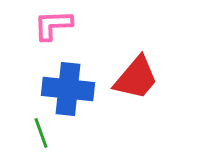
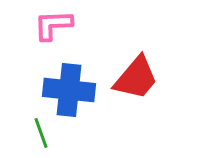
blue cross: moved 1 px right, 1 px down
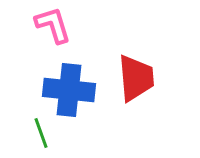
pink L-shape: rotated 75 degrees clockwise
red trapezoid: rotated 45 degrees counterclockwise
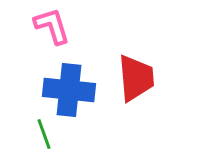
pink L-shape: moved 1 px left, 1 px down
green line: moved 3 px right, 1 px down
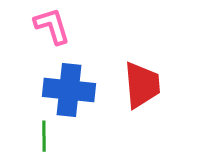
red trapezoid: moved 6 px right, 7 px down
green line: moved 2 px down; rotated 20 degrees clockwise
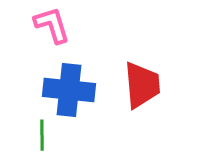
pink L-shape: moved 1 px up
green line: moved 2 px left, 1 px up
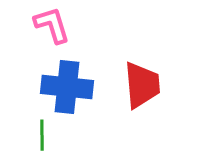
blue cross: moved 2 px left, 3 px up
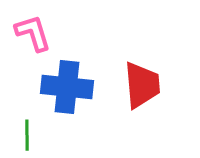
pink L-shape: moved 19 px left, 8 px down
green line: moved 15 px left
